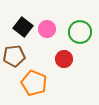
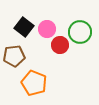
black square: moved 1 px right
red circle: moved 4 px left, 14 px up
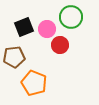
black square: rotated 30 degrees clockwise
green circle: moved 9 px left, 15 px up
brown pentagon: moved 1 px down
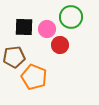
black square: rotated 24 degrees clockwise
orange pentagon: moved 6 px up
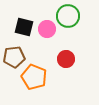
green circle: moved 3 px left, 1 px up
black square: rotated 12 degrees clockwise
red circle: moved 6 px right, 14 px down
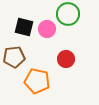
green circle: moved 2 px up
orange pentagon: moved 3 px right, 4 px down; rotated 10 degrees counterclockwise
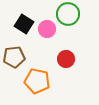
black square: moved 3 px up; rotated 18 degrees clockwise
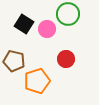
brown pentagon: moved 4 px down; rotated 20 degrees clockwise
orange pentagon: rotated 30 degrees counterclockwise
